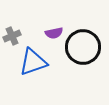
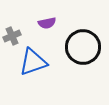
purple semicircle: moved 7 px left, 10 px up
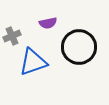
purple semicircle: moved 1 px right
black circle: moved 4 px left
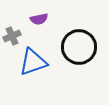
purple semicircle: moved 9 px left, 4 px up
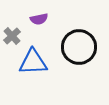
gray cross: rotated 18 degrees counterclockwise
blue triangle: rotated 16 degrees clockwise
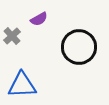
purple semicircle: rotated 18 degrees counterclockwise
blue triangle: moved 11 px left, 23 px down
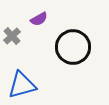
black circle: moved 6 px left
blue triangle: rotated 12 degrees counterclockwise
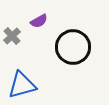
purple semicircle: moved 2 px down
